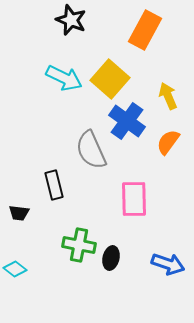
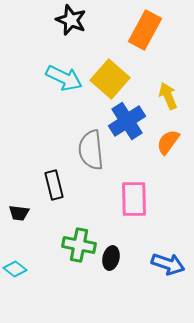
blue cross: rotated 21 degrees clockwise
gray semicircle: rotated 18 degrees clockwise
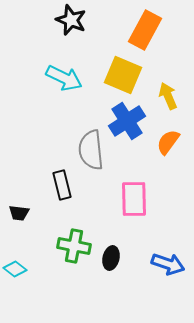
yellow square: moved 13 px right, 4 px up; rotated 18 degrees counterclockwise
black rectangle: moved 8 px right
green cross: moved 5 px left, 1 px down
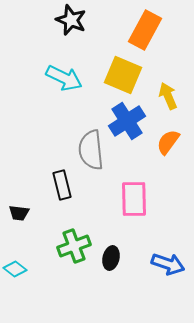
green cross: rotated 32 degrees counterclockwise
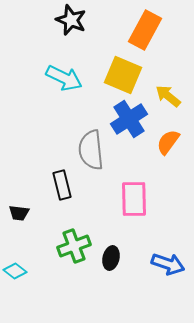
yellow arrow: rotated 28 degrees counterclockwise
blue cross: moved 2 px right, 2 px up
cyan diamond: moved 2 px down
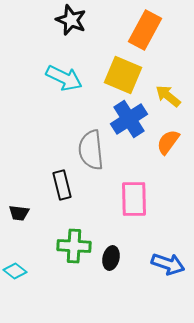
green cross: rotated 24 degrees clockwise
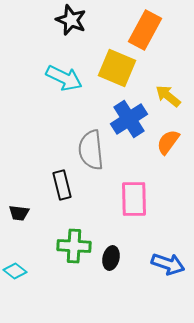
yellow square: moved 6 px left, 7 px up
